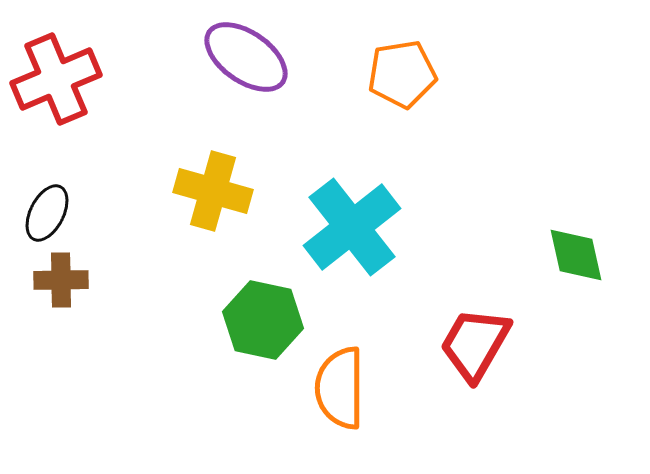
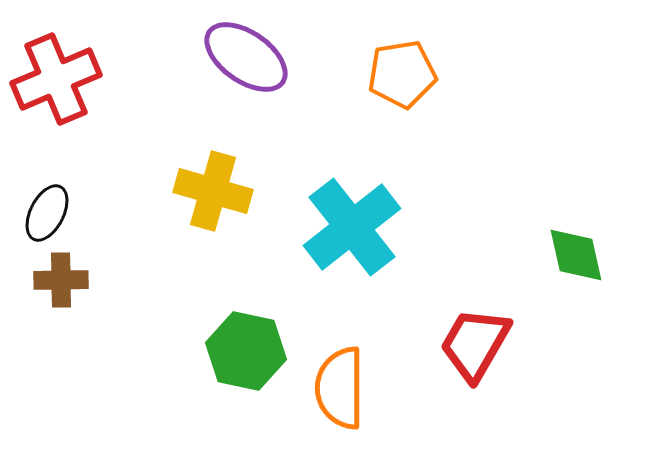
green hexagon: moved 17 px left, 31 px down
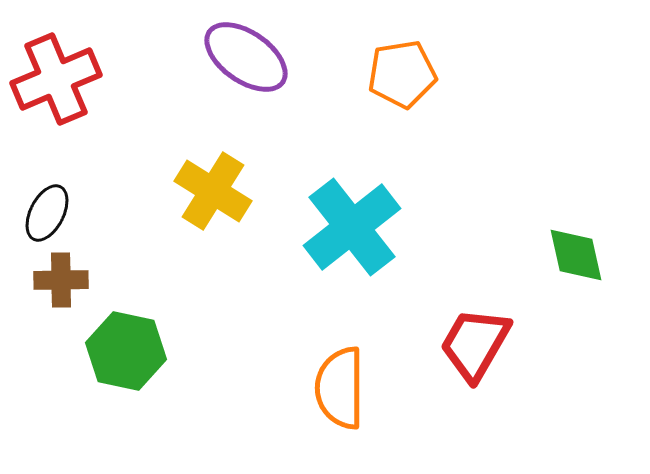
yellow cross: rotated 16 degrees clockwise
green hexagon: moved 120 px left
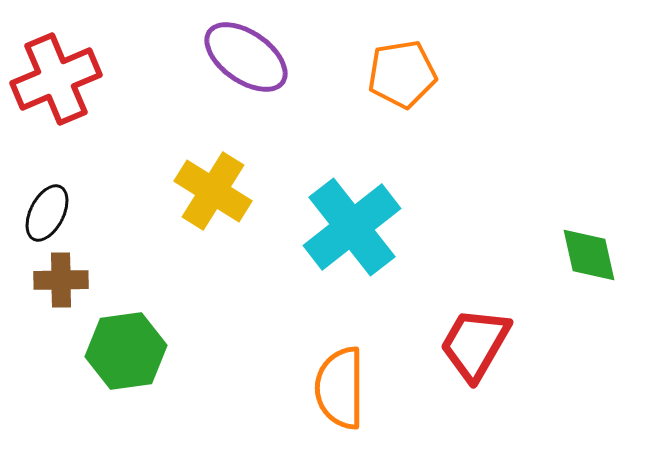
green diamond: moved 13 px right
green hexagon: rotated 20 degrees counterclockwise
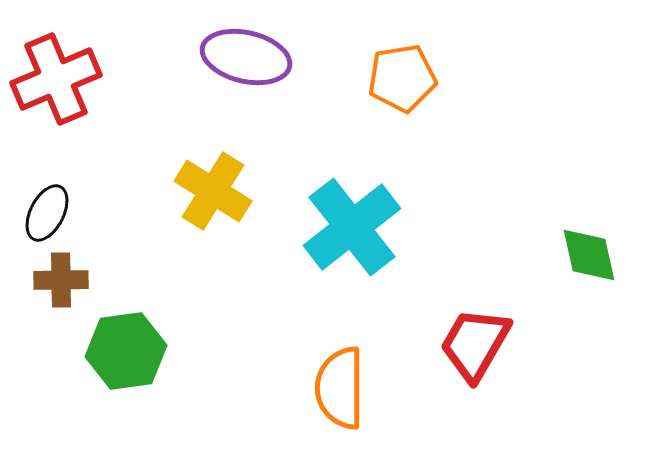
purple ellipse: rotated 22 degrees counterclockwise
orange pentagon: moved 4 px down
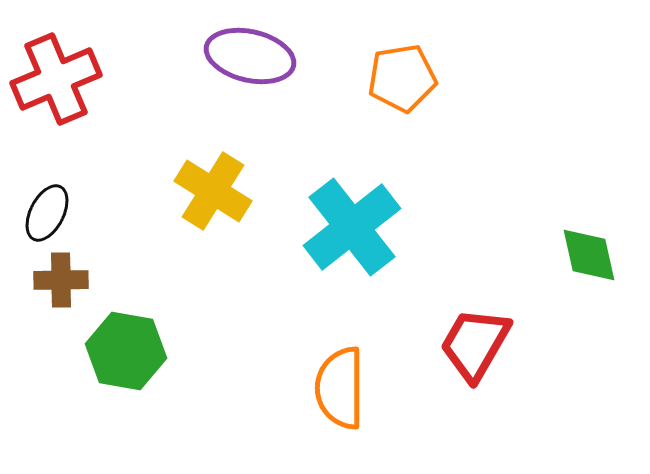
purple ellipse: moved 4 px right, 1 px up
green hexagon: rotated 18 degrees clockwise
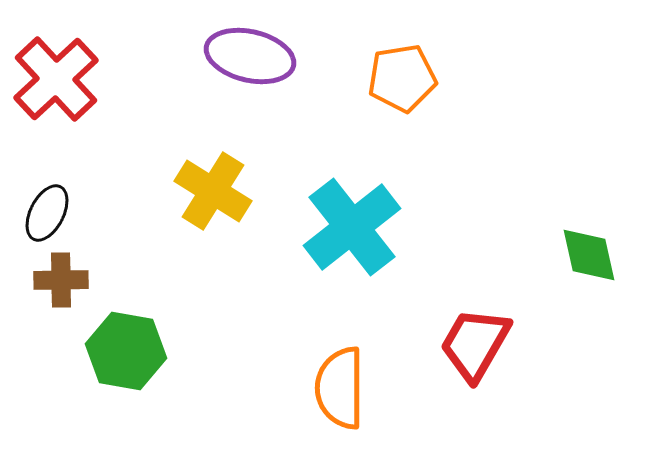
red cross: rotated 20 degrees counterclockwise
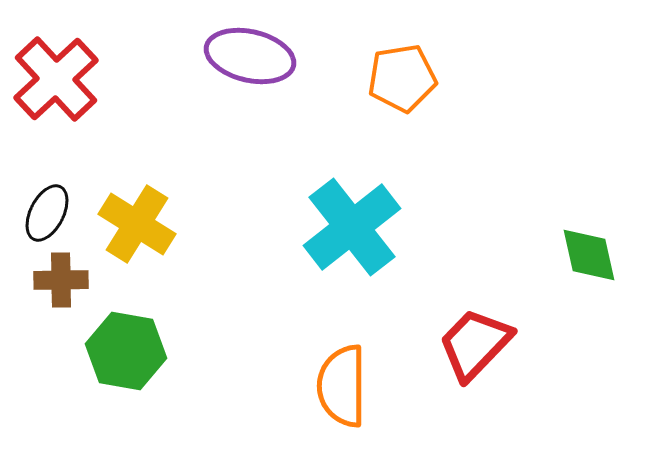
yellow cross: moved 76 px left, 33 px down
red trapezoid: rotated 14 degrees clockwise
orange semicircle: moved 2 px right, 2 px up
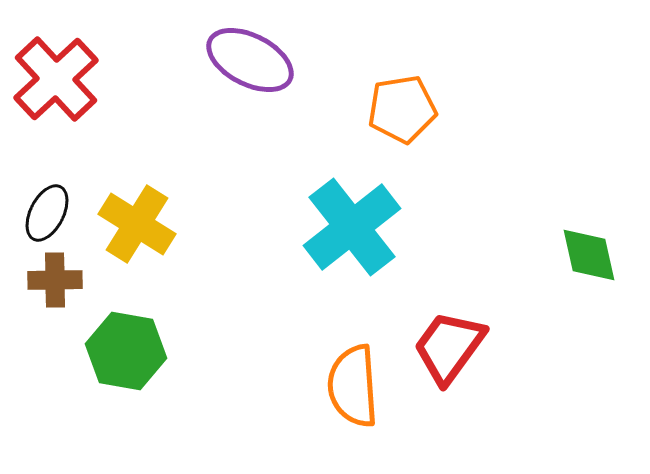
purple ellipse: moved 4 px down; rotated 14 degrees clockwise
orange pentagon: moved 31 px down
brown cross: moved 6 px left
red trapezoid: moved 26 px left, 3 px down; rotated 8 degrees counterclockwise
orange semicircle: moved 11 px right; rotated 4 degrees counterclockwise
